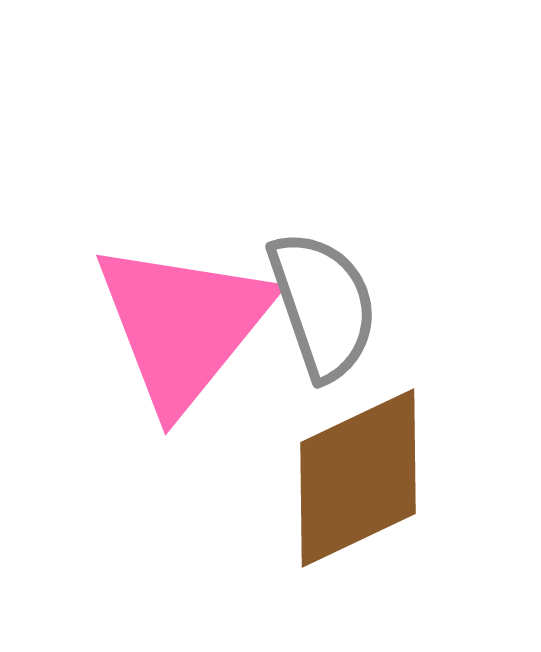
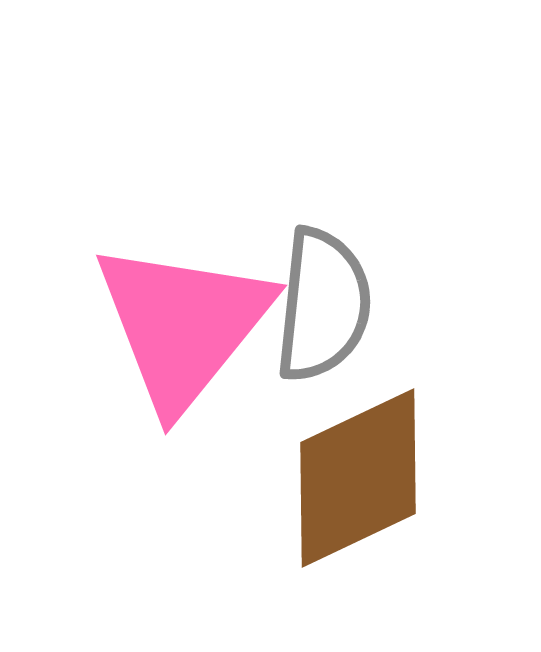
gray semicircle: rotated 25 degrees clockwise
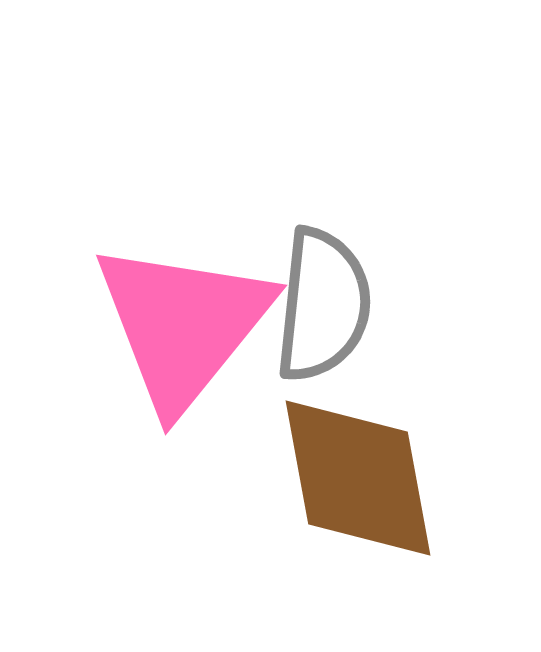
brown diamond: rotated 75 degrees counterclockwise
